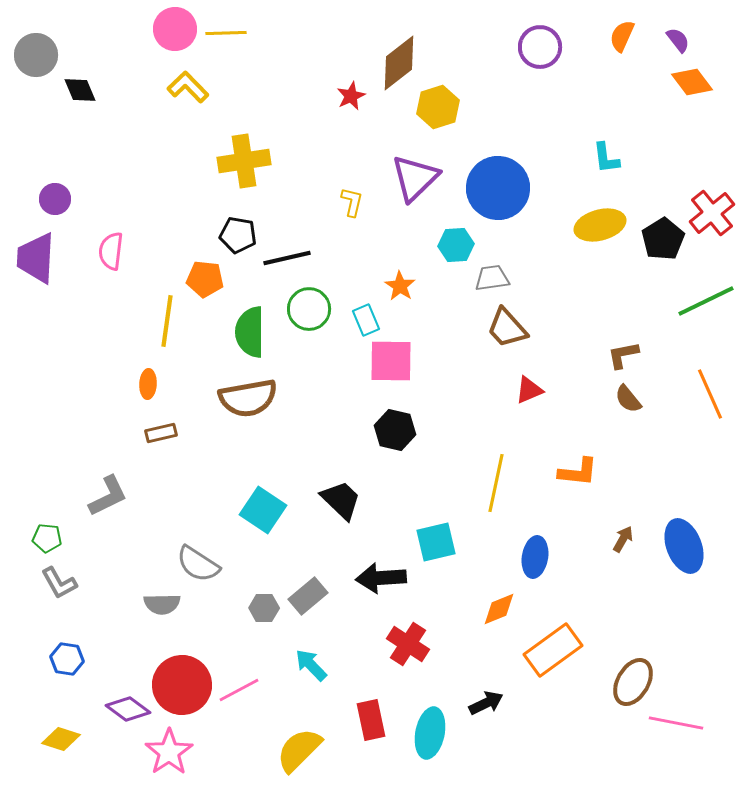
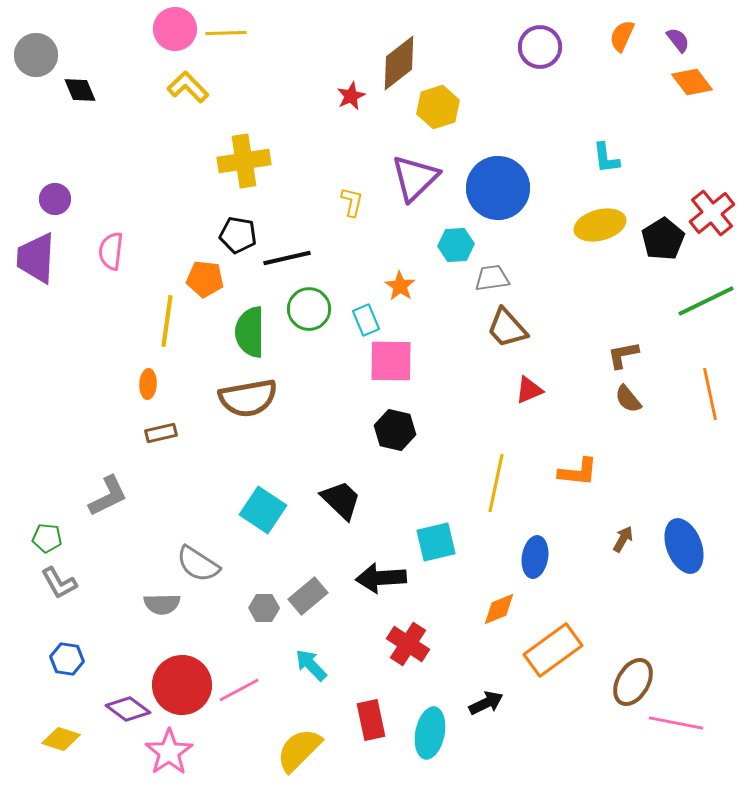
orange line at (710, 394): rotated 12 degrees clockwise
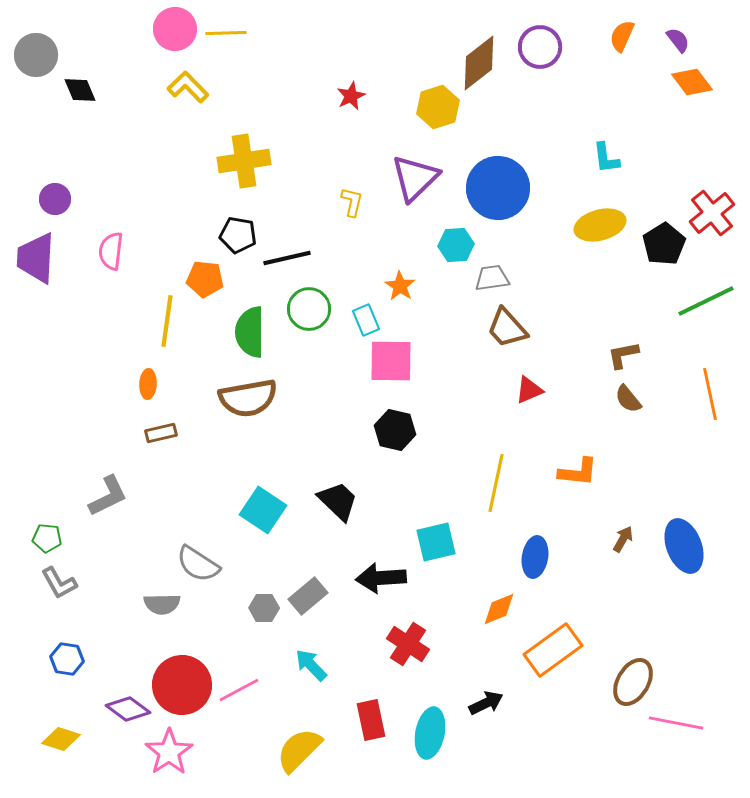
brown diamond at (399, 63): moved 80 px right
black pentagon at (663, 239): moved 1 px right, 5 px down
black trapezoid at (341, 500): moved 3 px left, 1 px down
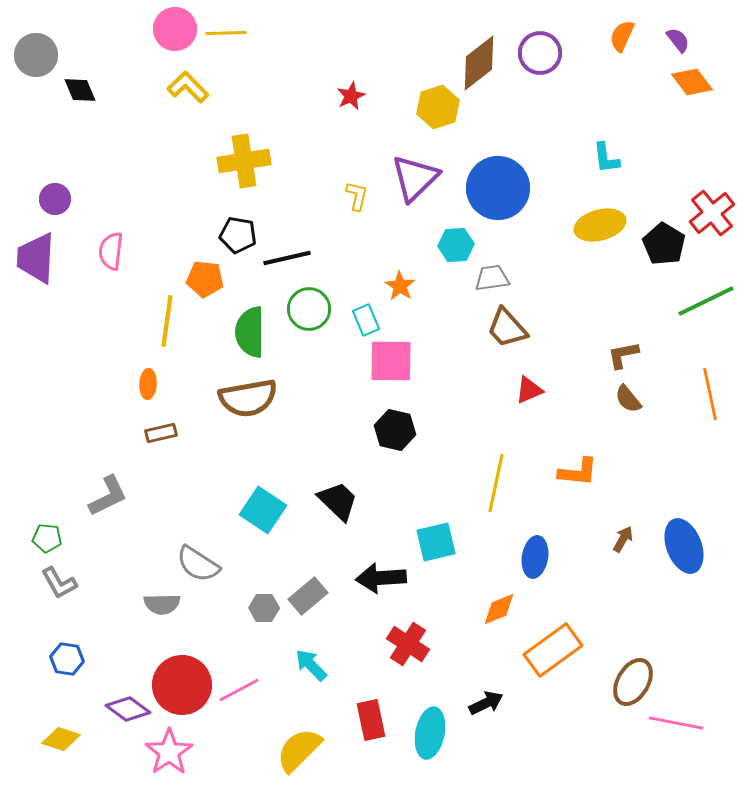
purple circle at (540, 47): moved 6 px down
yellow L-shape at (352, 202): moved 5 px right, 6 px up
black pentagon at (664, 244): rotated 9 degrees counterclockwise
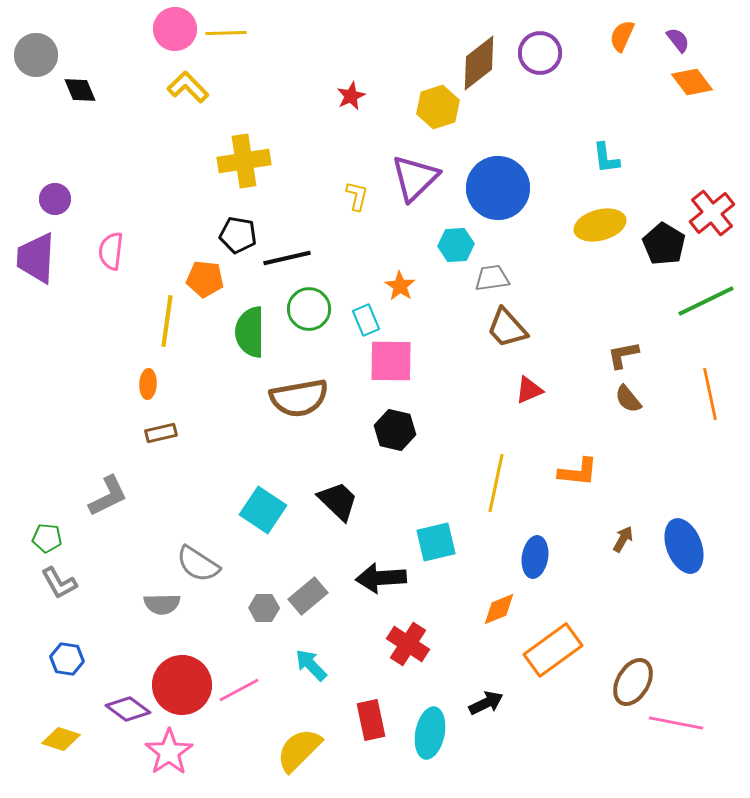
brown semicircle at (248, 398): moved 51 px right
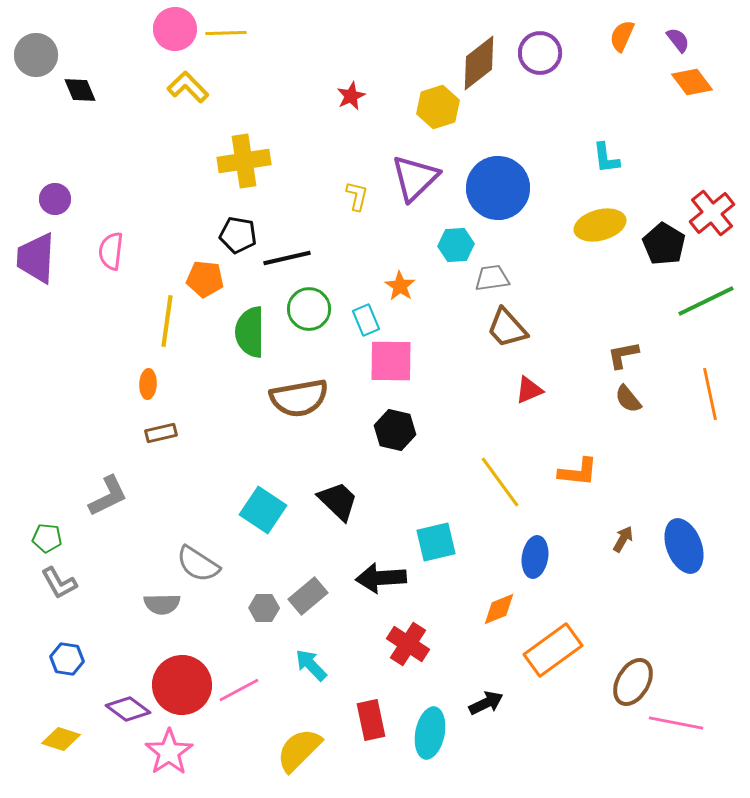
yellow line at (496, 483): moved 4 px right, 1 px up; rotated 48 degrees counterclockwise
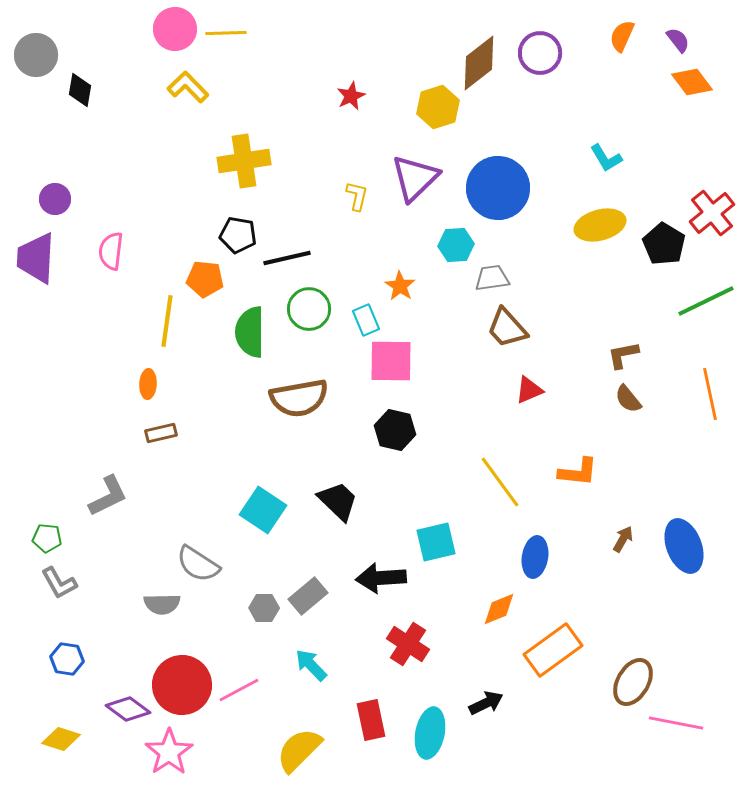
black diamond at (80, 90): rotated 32 degrees clockwise
cyan L-shape at (606, 158): rotated 24 degrees counterclockwise
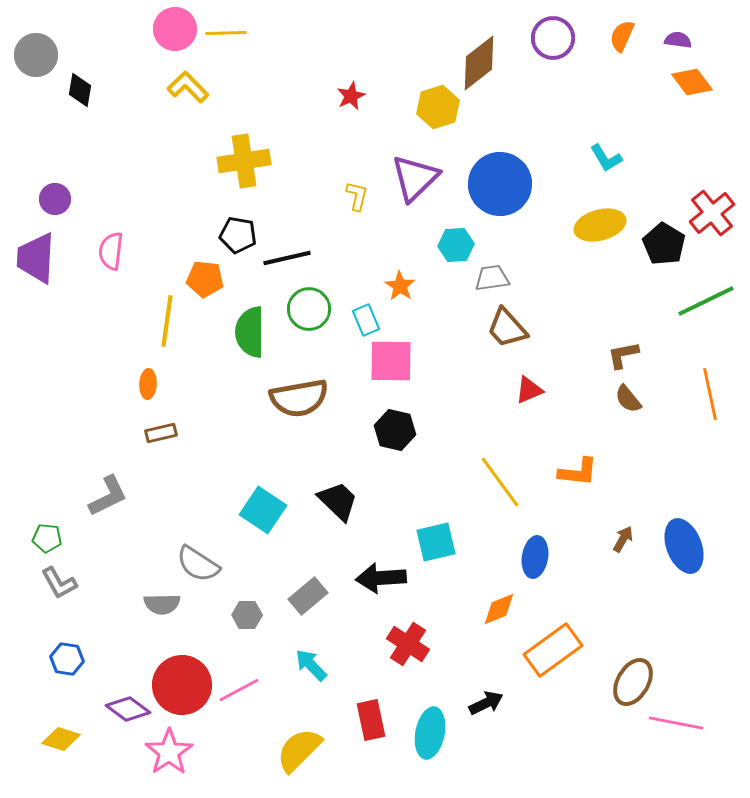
purple semicircle at (678, 40): rotated 44 degrees counterclockwise
purple circle at (540, 53): moved 13 px right, 15 px up
blue circle at (498, 188): moved 2 px right, 4 px up
gray hexagon at (264, 608): moved 17 px left, 7 px down
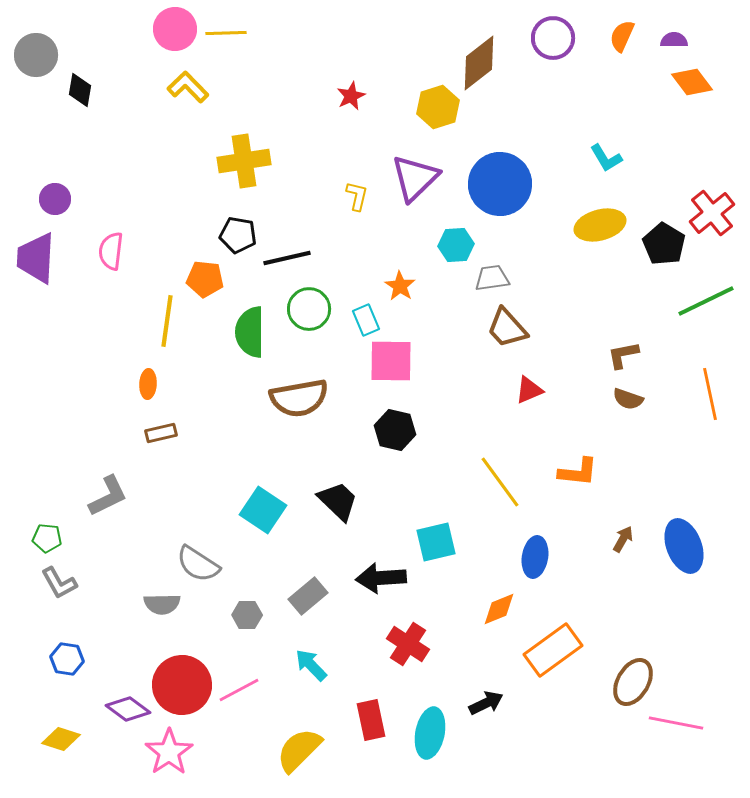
purple semicircle at (678, 40): moved 4 px left; rotated 8 degrees counterclockwise
brown semicircle at (628, 399): rotated 32 degrees counterclockwise
